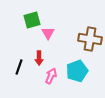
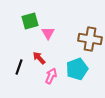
green square: moved 2 px left, 1 px down
red arrow: rotated 136 degrees clockwise
cyan pentagon: moved 2 px up
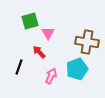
brown cross: moved 3 px left, 3 px down
red arrow: moved 6 px up
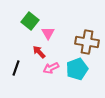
green square: rotated 36 degrees counterclockwise
black line: moved 3 px left, 1 px down
pink arrow: moved 8 px up; rotated 140 degrees counterclockwise
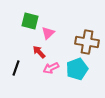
green square: rotated 24 degrees counterclockwise
pink triangle: rotated 16 degrees clockwise
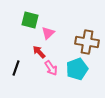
green square: moved 1 px up
pink arrow: rotated 98 degrees counterclockwise
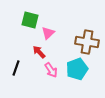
pink arrow: moved 2 px down
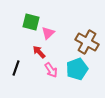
green square: moved 1 px right, 2 px down
brown cross: rotated 20 degrees clockwise
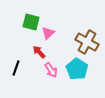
cyan pentagon: rotated 20 degrees counterclockwise
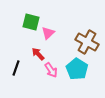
red arrow: moved 1 px left, 2 px down
